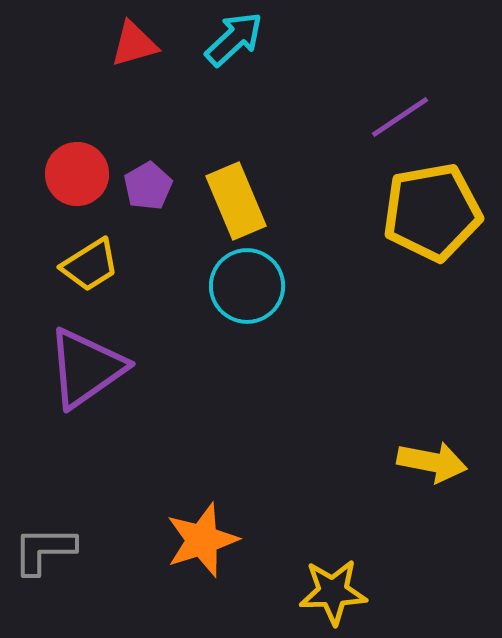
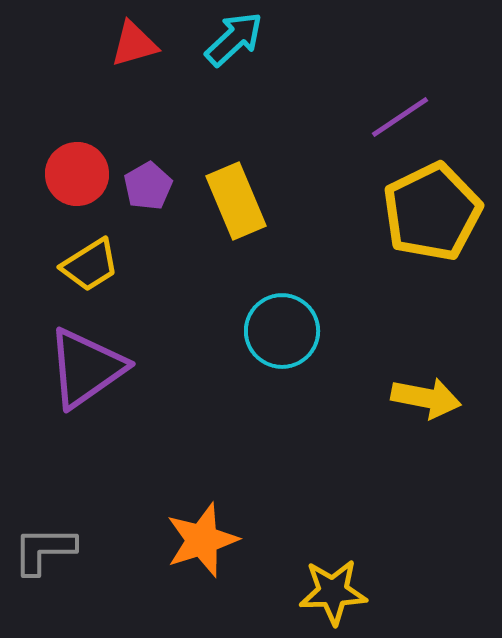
yellow pentagon: rotated 16 degrees counterclockwise
cyan circle: moved 35 px right, 45 px down
yellow arrow: moved 6 px left, 64 px up
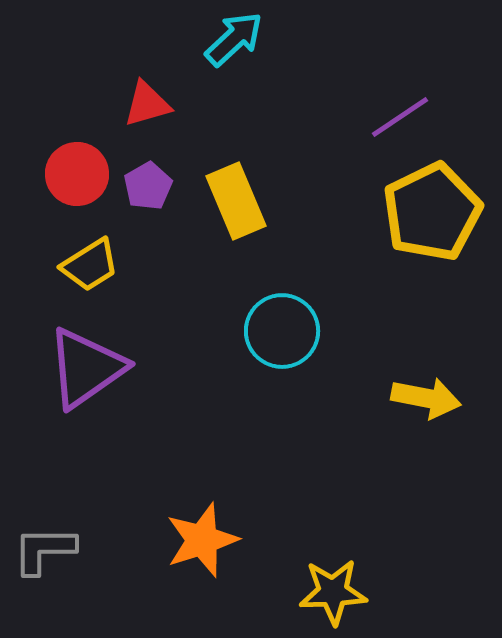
red triangle: moved 13 px right, 60 px down
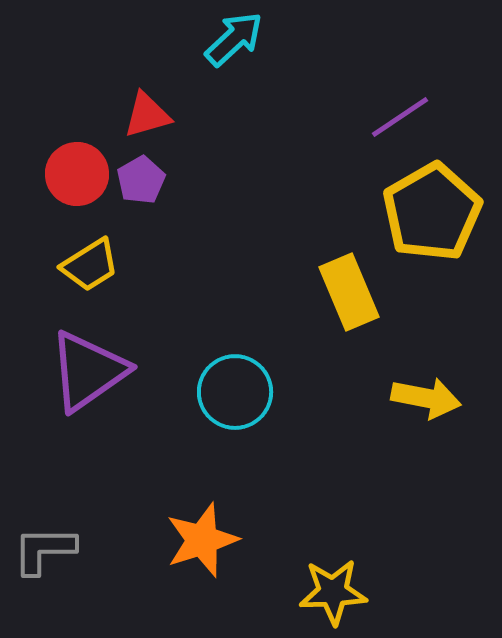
red triangle: moved 11 px down
purple pentagon: moved 7 px left, 6 px up
yellow rectangle: moved 113 px right, 91 px down
yellow pentagon: rotated 4 degrees counterclockwise
cyan circle: moved 47 px left, 61 px down
purple triangle: moved 2 px right, 3 px down
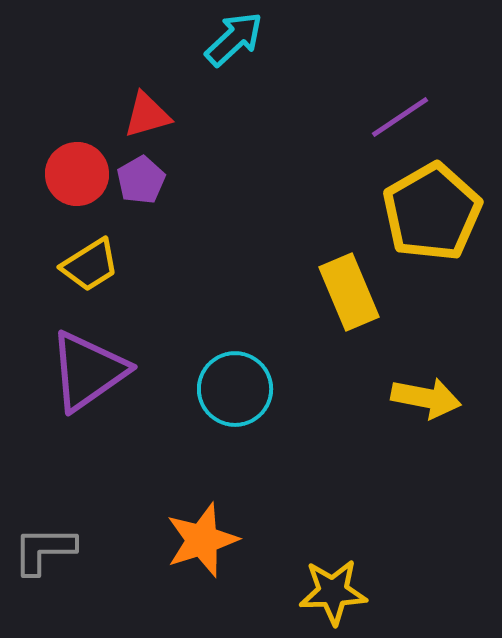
cyan circle: moved 3 px up
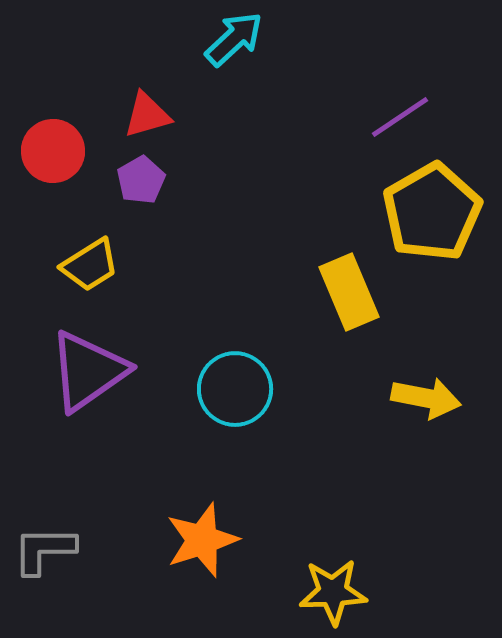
red circle: moved 24 px left, 23 px up
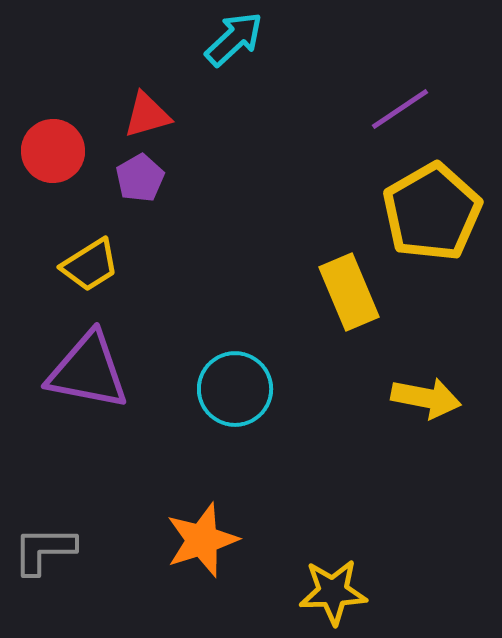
purple line: moved 8 px up
purple pentagon: moved 1 px left, 2 px up
purple triangle: rotated 46 degrees clockwise
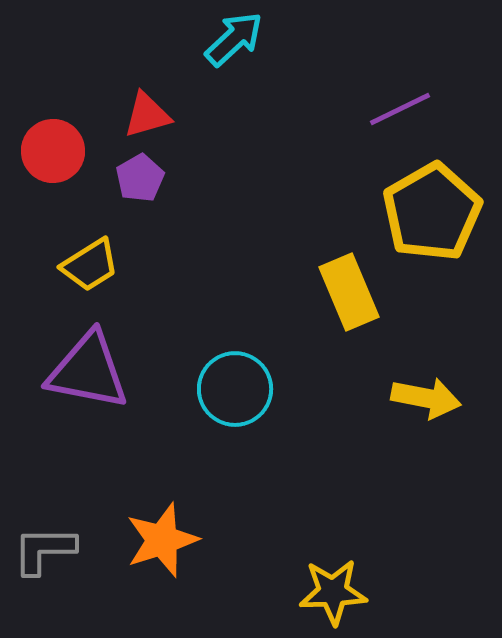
purple line: rotated 8 degrees clockwise
orange star: moved 40 px left
